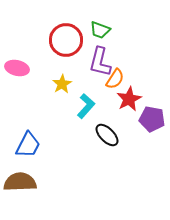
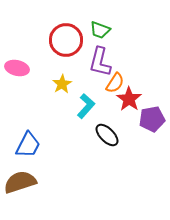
orange semicircle: moved 4 px down
red star: rotated 10 degrees counterclockwise
purple pentagon: rotated 20 degrees counterclockwise
brown semicircle: rotated 16 degrees counterclockwise
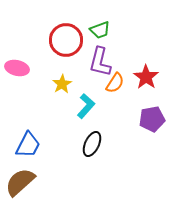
green trapezoid: rotated 40 degrees counterclockwise
red star: moved 17 px right, 22 px up
black ellipse: moved 15 px left, 9 px down; rotated 70 degrees clockwise
brown semicircle: rotated 24 degrees counterclockwise
